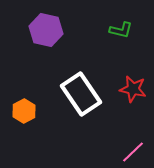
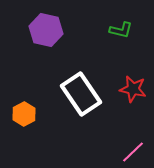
orange hexagon: moved 3 px down
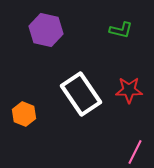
red star: moved 4 px left, 1 px down; rotated 12 degrees counterclockwise
orange hexagon: rotated 10 degrees counterclockwise
pink line: moved 2 px right; rotated 20 degrees counterclockwise
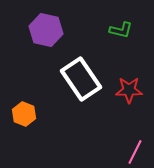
white rectangle: moved 15 px up
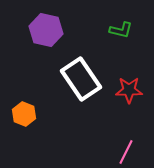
pink line: moved 9 px left
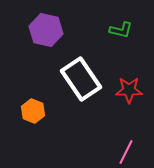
orange hexagon: moved 9 px right, 3 px up
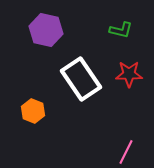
red star: moved 16 px up
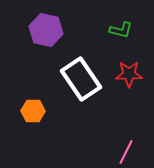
orange hexagon: rotated 20 degrees counterclockwise
